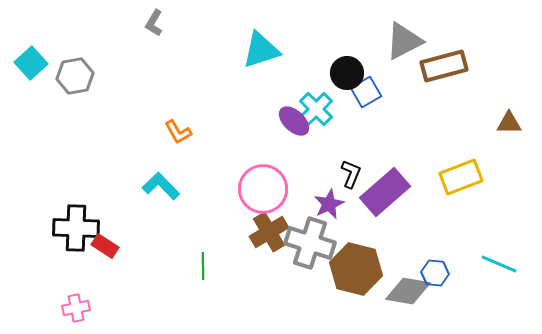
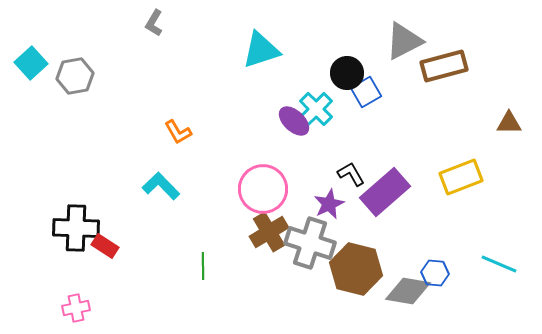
black L-shape: rotated 52 degrees counterclockwise
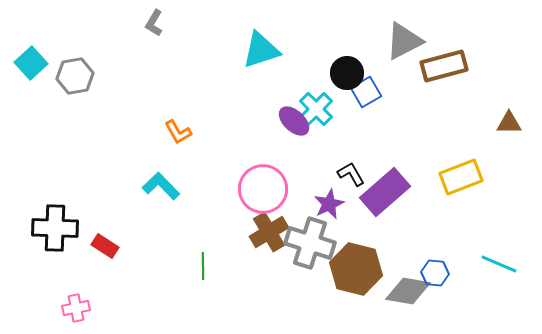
black cross: moved 21 px left
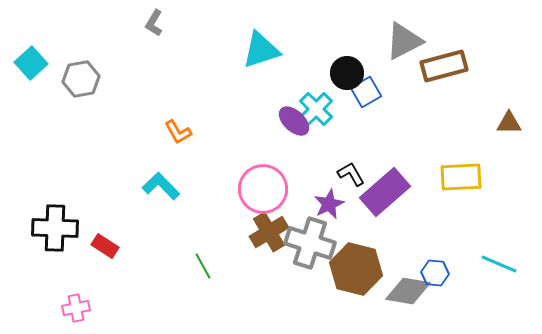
gray hexagon: moved 6 px right, 3 px down
yellow rectangle: rotated 18 degrees clockwise
green line: rotated 28 degrees counterclockwise
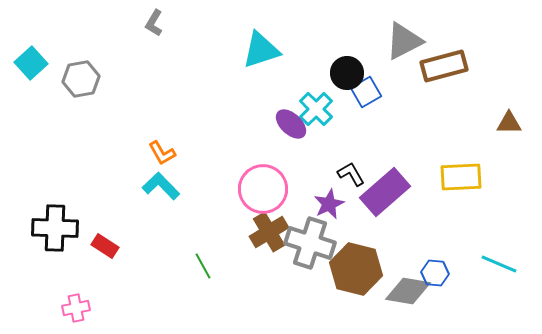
purple ellipse: moved 3 px left, 3 px down
orange L-shape: moved 16 px left, 21 px down
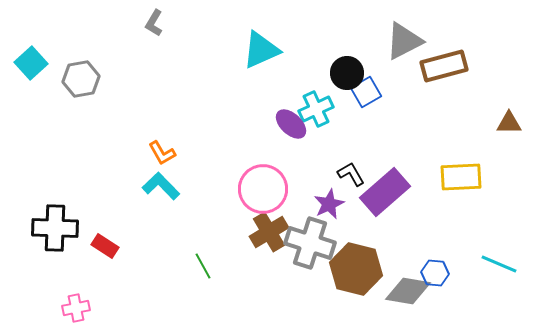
cyan triangle: rotated 6 degrees counterclockwise
cyan cross: rotated 20 degrees clockwise
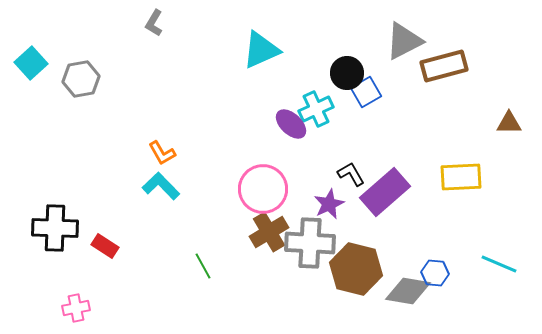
gray cross: rotated 15 degrees counterclockwise
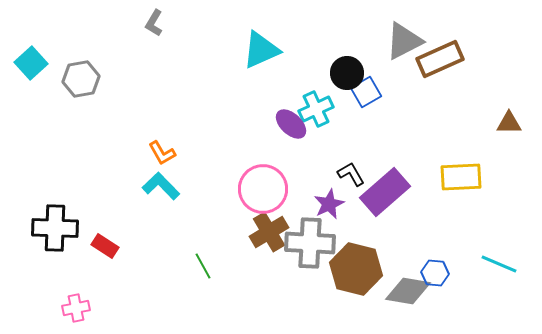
brown rectangle: moved 4 px left, 7 px up; rotated 9 degrees counterclockwise
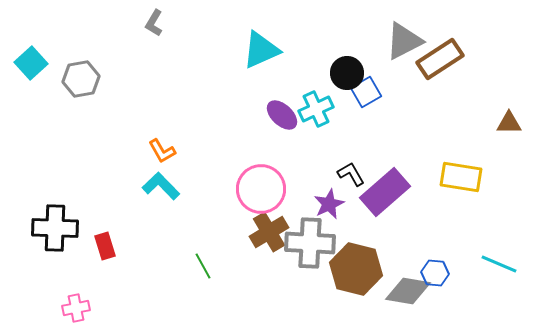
brown rectangle: rotated 9 degrees counterclockwise
purple ellipse: moved 9 px left, 9 px up
orange L-shape: moved 2 px up
yellow rectangle: rotated 12 degrees clockwise
pink circle: moved 2 px left
red rectangle: rotated 40 degrees clockwise
